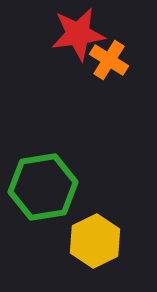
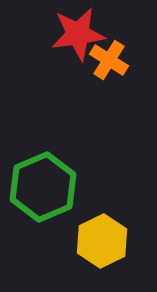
green hexagon: rotated 14 degrees counterclockwise
yellow hexagon: moved 7 px right
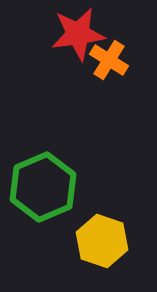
yellow hexagon: rotated 15 degrees counterclockwise
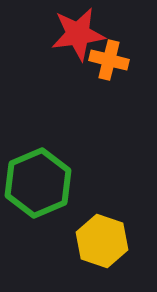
orange cross: rotated 18 degrees counterclockwise
green hexagon: moved 5 px left, 4 px up
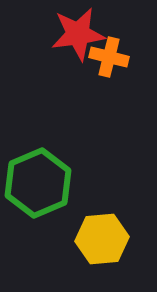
orange cross: moved 3 px up
yellow hexagon: moved 2 px up; rotated 24 degrees counterclockwise
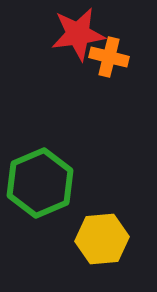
green hexagon: moved 2 px right
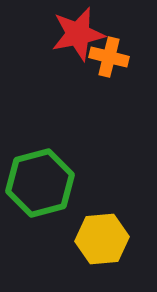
red star: rotated 4 degrees counterclockwise
green hexagon: rotated 8 degrees clockwise
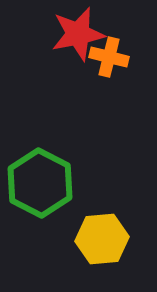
green hexagon: rotated 18 degrees counterclockwise
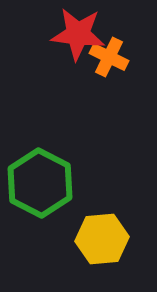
red star: rotated 18 degrees clockwise
orange cross: rotated 12 degrees clockwise
